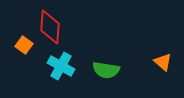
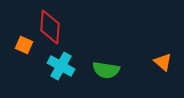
orange square: rotated 12 degrees counterclockwise
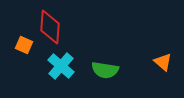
cyan cross: rotated 12 degrees clockwise
green semicircle: moved 1 px left
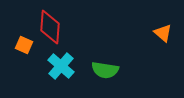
orange triangle: moved 29 px up
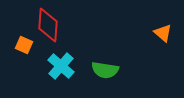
red diamond: moved 2 px left, 2 px up
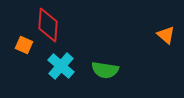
orange triangle: moved 3 px right, 2 px down
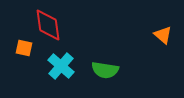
red diamond: rotated 12 degrees counterclockwise
orange triangle: moved 3 px left
orange square: moved 3 px down; rotated 12 degrees counterclockwise
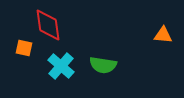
orange triangle: rotated 36 degrees counterclockwise
green semicircle: moved 2 px left, 5 px up
